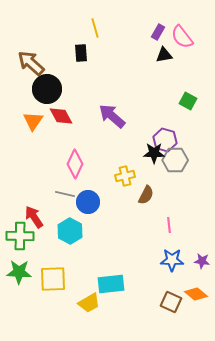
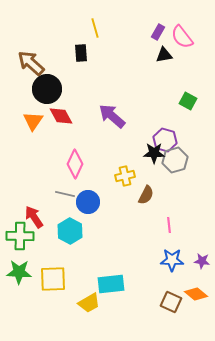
gray hexagon: rotated 15 degrees counterclockwise
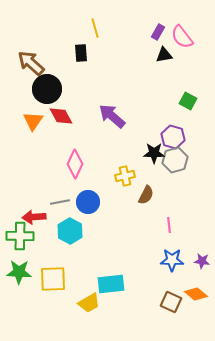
purple hexagon: moved 8 px right, 3 px up
gray line: moved 5 px left, 8 px down; rotated 24 degrees counterclockwise
red arrow: rotated 60 degrees counterclockwise
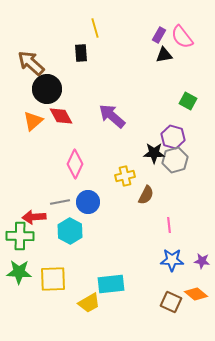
purple rectangle: moved 1 px right, 3 px down
orange triangle: rotated 15 degrees clockwise
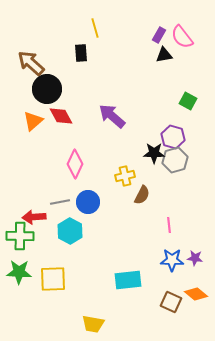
brown semicircle: moved 4 px left
purple star: moved 7 px left, 3 px up
cyan rectangle: moved 17 px right, 4 px up
yellow trapezoid: moved 4 px right, 21 px down; rotated 40 degrees clockwise
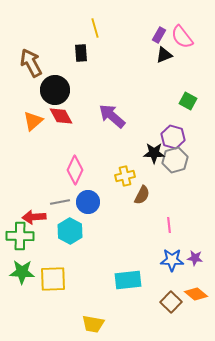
black triangle: rotated 12 degrees counterclockwise
brown arrow: rotated 20 degrees clockwise
black circle: moved 8 px right, 1 px down
pink diamond: moved 6 px down
green star: moved 3 px right
brown square: rotated 20 degrees clockwise
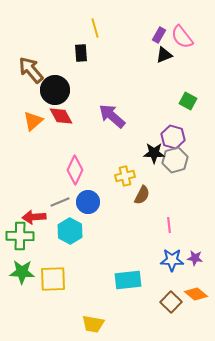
brown arrow: moved 7 px down; rotated 12 degrees counterclockwise
gray line: rotated 12 degrees counterclockwise
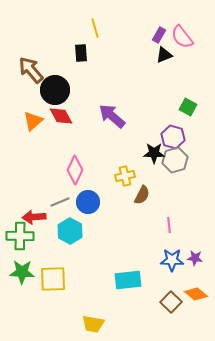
green square: moved 6 px down
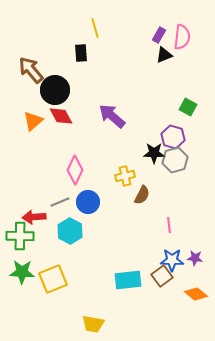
pink semicircle: rotated 135 degrees counterclockwise
yellow square: rotated 20 degrees counterclockwise
brown square: moved 9 px left, 26 px up; rotated 10 degrees clockwise
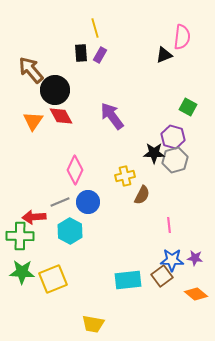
purple rectangle: moved 59 px left, 20 px down
purple arrow: rotated 12 degrees clockwise
orange triangle: rotated 15 degrees counterclockwise
